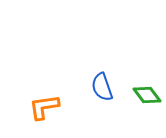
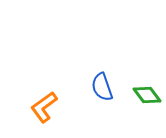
orange L-shape: rotated 28 degrees counterclockwise
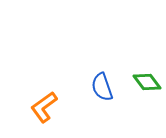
green diamond: moved 13 px up
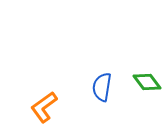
blue semicircle: rotated 28 degrees clockwise
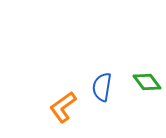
orange L-shape: moved 19 px right
